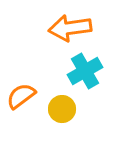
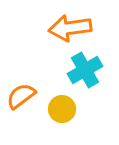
cyan cross: moved 1 px up
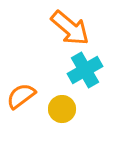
orange arrow: rotated 132 degrees counterclockwise
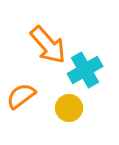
orange arrow: moved 22 px left, 17 px down; rotated 9 degrees clockwise
yellow circle: moved 7 px right, 1 px up
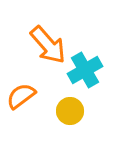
yellow circle: moved 1 px right, 3 px down
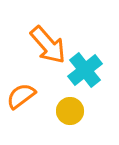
cyan cross: rotated 8 degrees counterclockwise
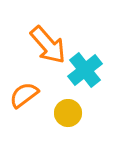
orange semicircle: moved 3 px right, 1 px up
yellow circle: moved 2 px left, 2 px down
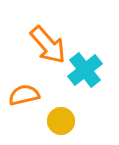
orange semicircle: rotated 24 degrees clockwise
yellow circle: moved 7 px left, 8 px down
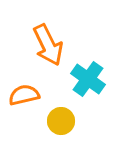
orange arrow: rotated 15 degrees clockwise
cyan cross: moved 3 px right, 9 px down; rotated 16 degrees counterclockwise
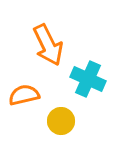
cyan cross: rotated 12 degrees counterclockwise
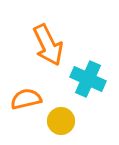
orange semicircle: moved 2 px right, 4 px down
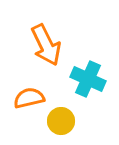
orange arrow: moved 2 px left
orange semicircle: moved 3 px right, 1 px up
